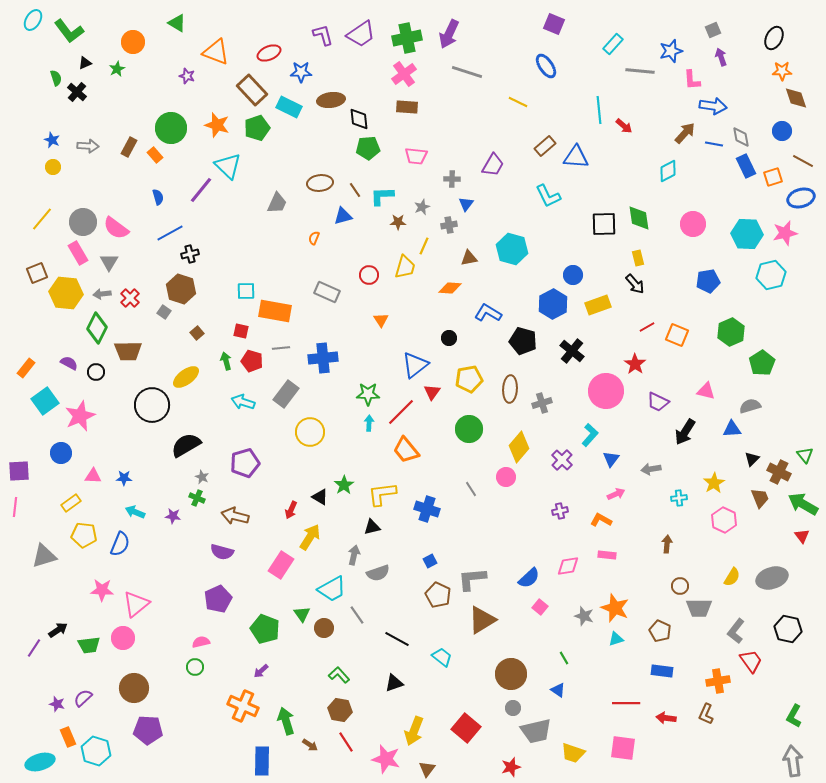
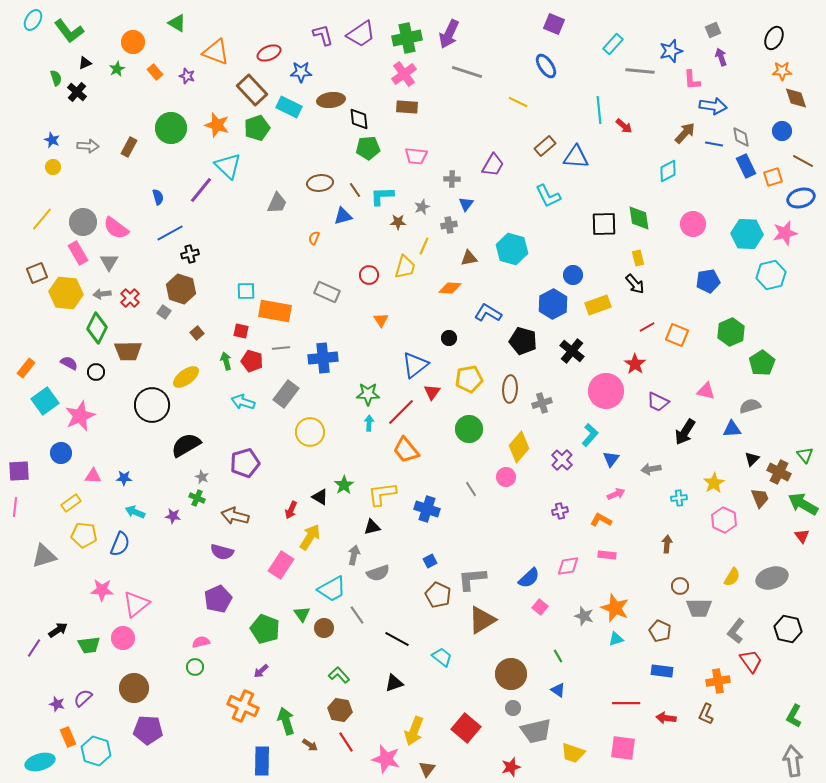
orange rectangle at (155, 155): moved 83 px up
green line at (564, 658): moved 6 px left, 2 px up
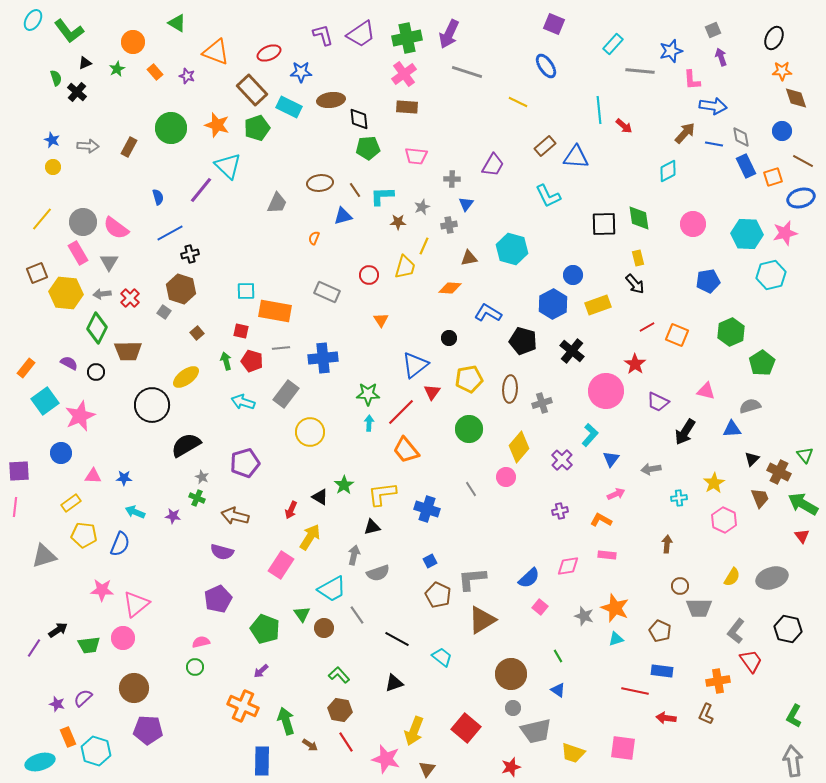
red line at (626, 703): moved 9 px right, 12 px up; rotated 12 degrees clockwise
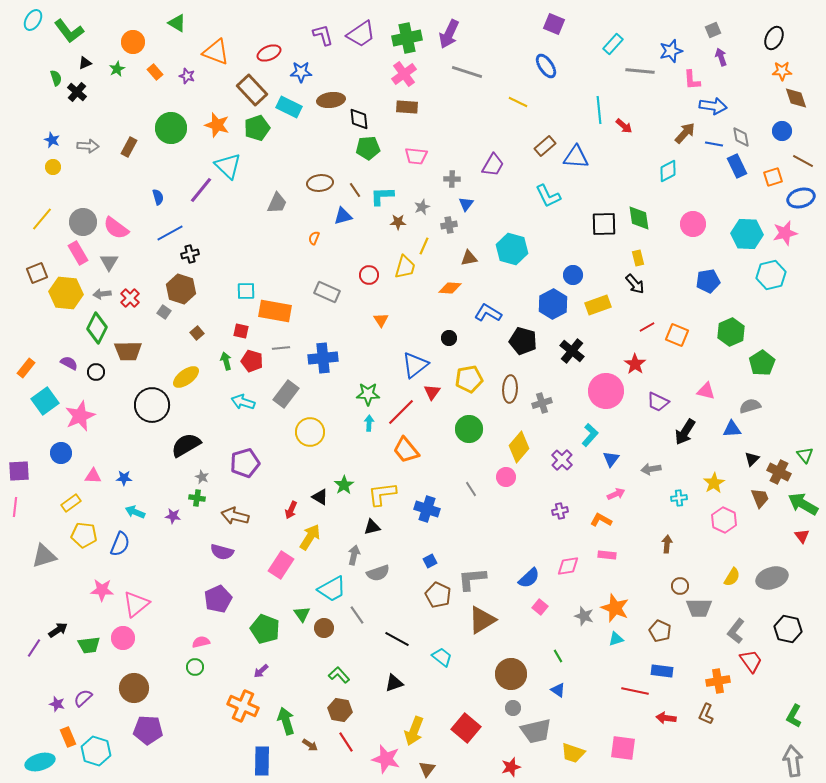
blue rectangle at (746, 166): moved 9 px left
green cross at (197, 498): rotated 14 degrees counterclockwise
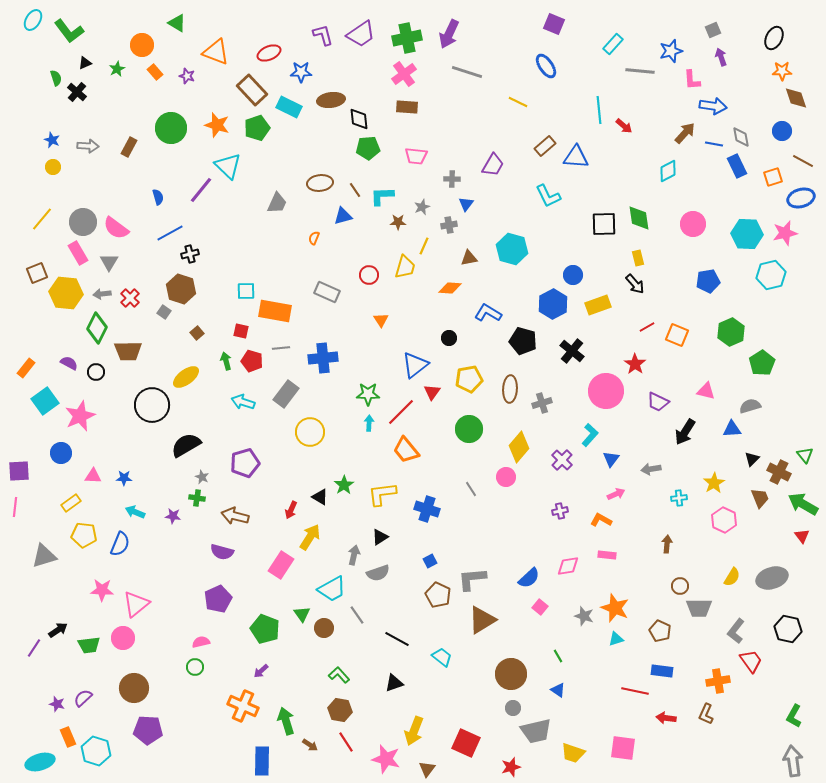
orange circle at (133, 42): moved 9 px right, 3 px down
black triangle at (372, 527): moved 8 px right, 10 px down; rotated 18 degrees counterclockwise
red square at (466, 728): moved 15 px down; rotated 16 degrees counterclockwise
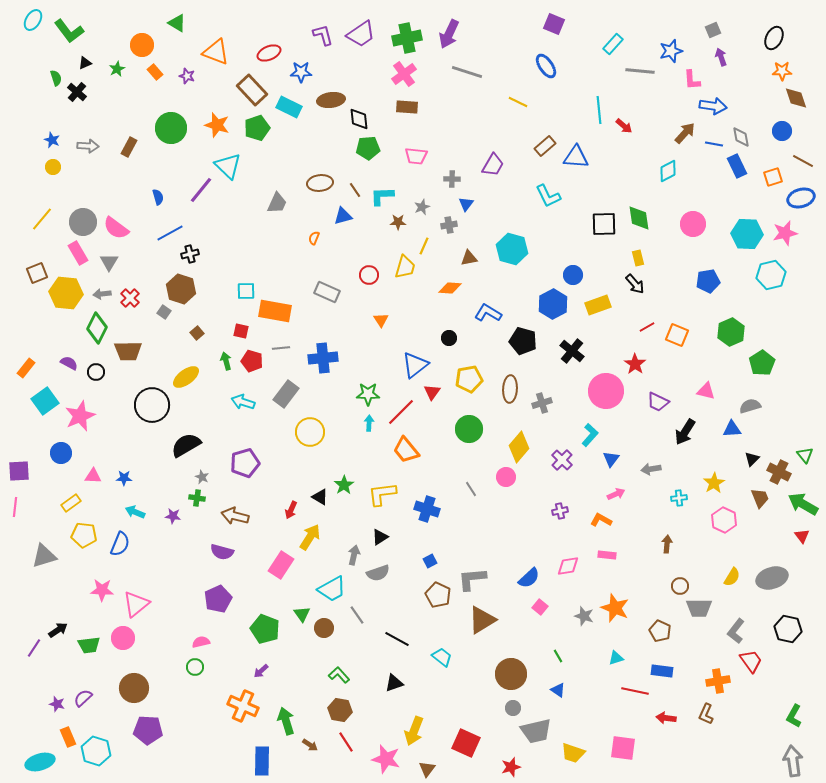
cyan triangle at (616, 639): moved 19 px down
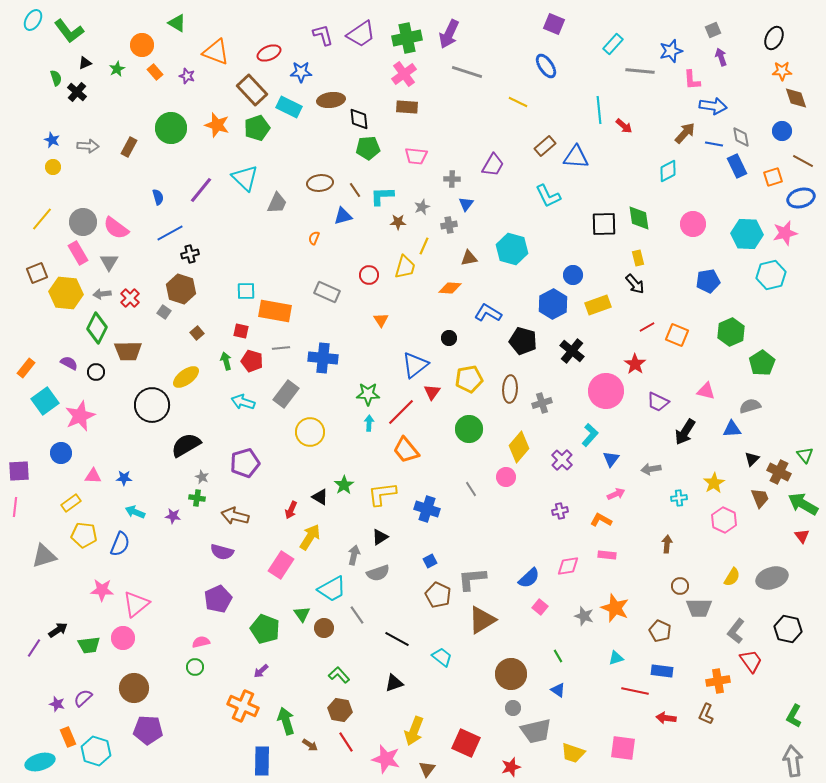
cyan triangle at (228, 166): moved 17 px right, 12 px down
blue cross at (323, 358): rotated 12 degrees clockwise
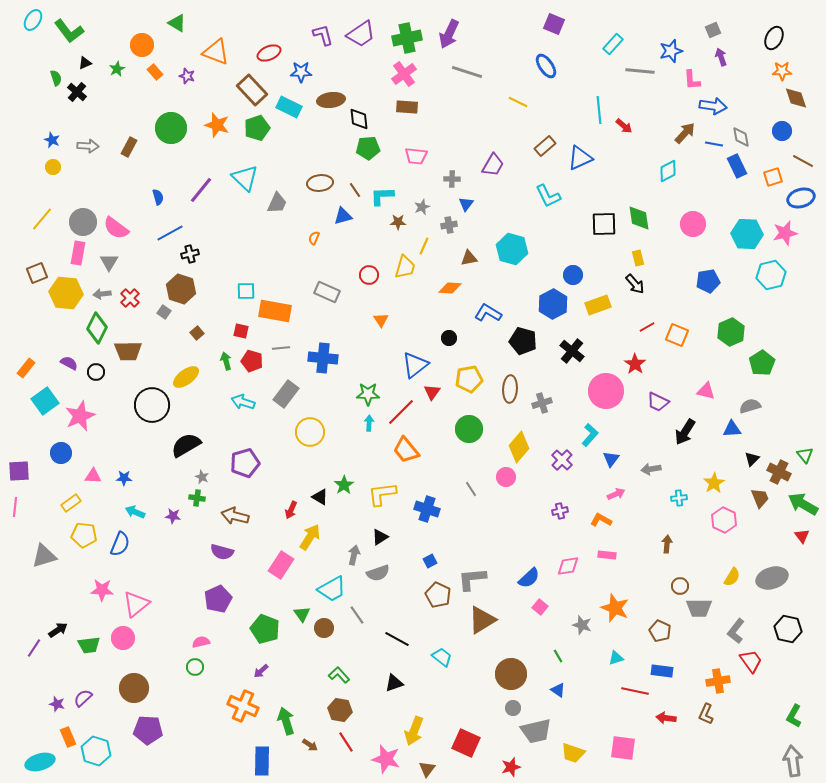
blue triangle at (576, 157): moved 4 px right, 1 px down; rotated 28 degrees counterclockwise
pink rectangle at (78, 253): rotated 40 degrees clockwise
gray star at (584, 616): moved 2 px left, 9 px down
